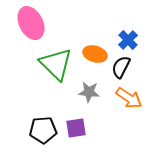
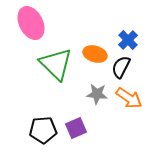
gray star: moved 8 px right, 2 px down
purple square: rotated 15 degrees counterclockwise
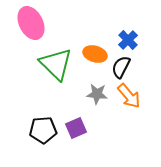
orange arrow: moved 2 px up; rotated 16 degrees clockwise
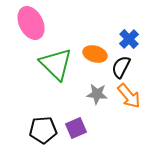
blue cross: moved 1 px right, 1 px up
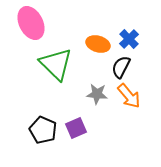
orange ellipse: moved 3 px right, 10 px up
black pentagon: rotated 28 degrees clockwise
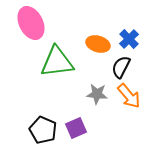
green triangle: moved 1 px right, 2 px up; rotated 51 degrees counterclockwise
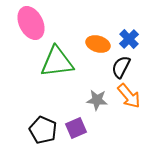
gray star: moved 6 px down
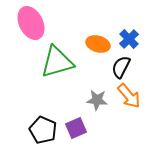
green triangle: rotated 9 degrees counterclockwise
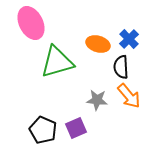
black semicircle: rotated 30 degrees counterclockwise
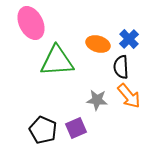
green triangle: moved 1 px up; rotated 12 degrees clockwise
